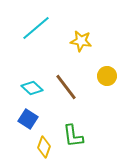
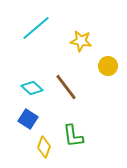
yellow circle: moved 1 px right, 10 px up
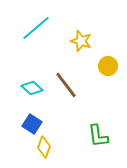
yellow star: rotated 10 degrees clockwise
brown line: moved 2 px up
blue square: moved 4 px right, 5 px down
green L-shape: moved 25 px right
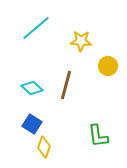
yellow star: rotated 15 degrees counterclockwise
brown line: rotated 52 degrees clockwise
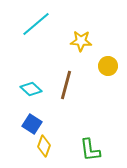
cyan line: moved 4 px up
cyan diamond: moved 1 px left, 1 px down
green L-shape: moved 8 px left, 14 px down
yellow diamond: moved 1 px up
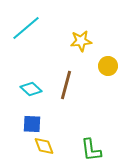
cyan line: moved 10 px left, 4 px down
yellow star: rotated 10 degrees counterclockwise
blue square: rotated 30 degrees counterclockwise
yellow diamond: rotated 40 degrees counterclockwise
green L-shape: moved 1 px right
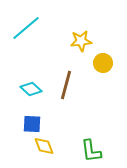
yellow circle: moved 5 px left, 3 px up
green L-shape: moved 1 px down
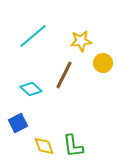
cyan line: moved 7 px right, 8 px down
brown line: moved 2 px left, 10 px up; rotated 12 degrees clockwise
blue square: moved 14 px left, 1 px up; rotated 30 degrees counterclockwise
green L-shape: moved 18 px left, 5 px up
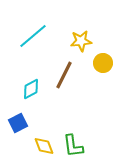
cyan diamond: rotated 70 degrees counterclockwise
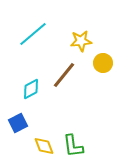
cyan line: moved 2 px up
brown line: rotated 12 degrees clockwise
